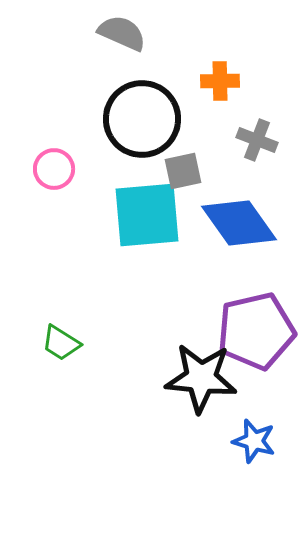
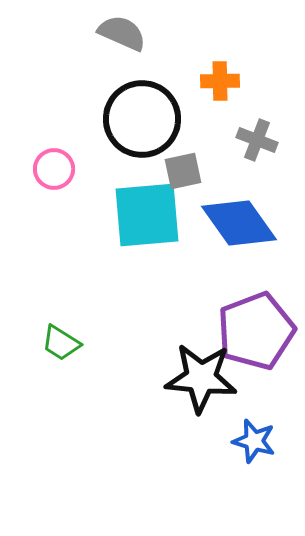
purple pentagon: rotated 8 degrees counterclockwise
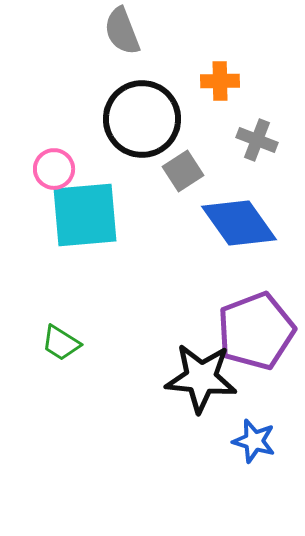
gray semicircle: moved 2 px up; rotated 135 degrees counterclockwise
gray square: rotated 21 degrees counterclockwise
cyan square: moved 62 px left
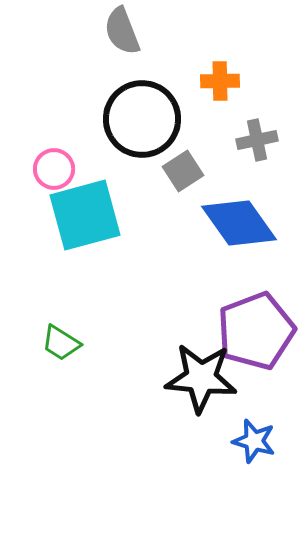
gray cross: rotated 33 degrees counterclockwise
cyan square: rotated 10 degrees counterclockwise
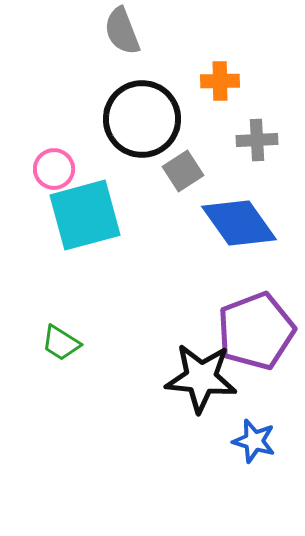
gray cross: rotated 9 degrees clockwise
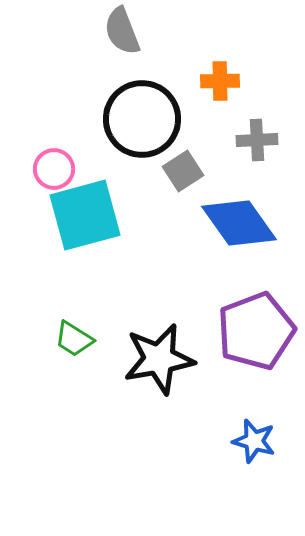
green trapezoid: moved 13 px right, 4 px up
black star: moved 42 px left, 19 px up; rotated 16 degrees counterclockwise
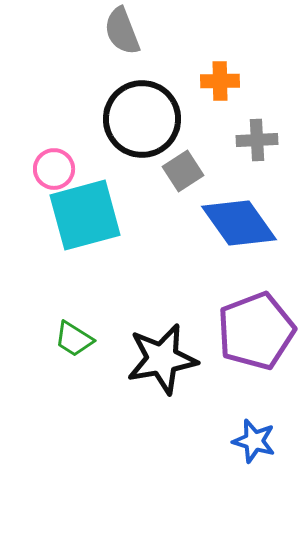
black star: moved 3 px right
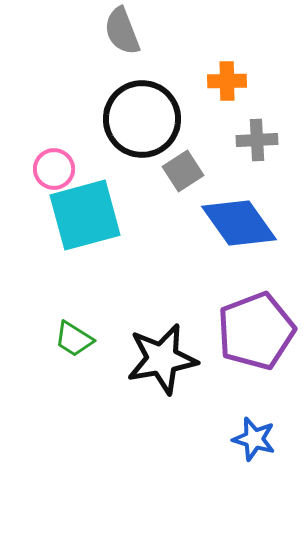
orange cross: moved 7 px right
blue star: moved 2 px up
